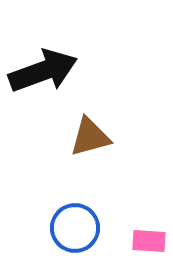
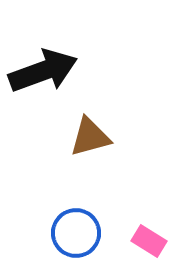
blue circle: moved 1 px right, 5 px down
pink rectangle: rotated 28 degrees clockwise
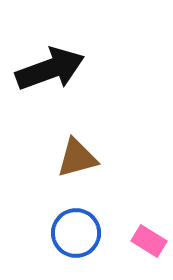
black arrow: moved 7 px right, 2 px up
brown triangle: moved 13 px left, 21 px down
